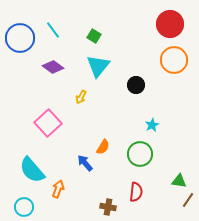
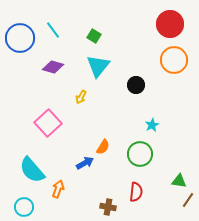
purple diamond: rotated 20 degrees counterclockwise
blue arrow: rotated 102 degrees clockwise
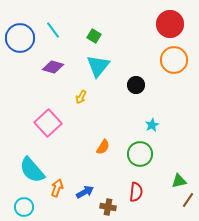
blue arrow: moved 29 px down
green triangle: rotated 21 degrees counterclockwise
orange arrow: moved 1 px left, 1 px up
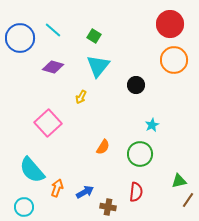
cyan line: rotated 12 degrees counterclockwise
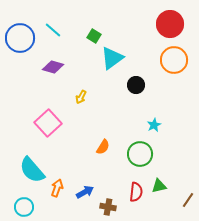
cyan triangle: moved 14 px right, 8 px up; rotated 15 degrees clockwise
cyan star: moved 2 px right
green triangle: moved 20 px left, 5 px down
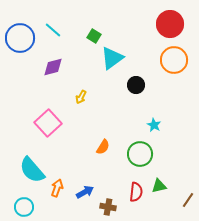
purple diamond: rotated 30 degrees counterclockwise
cyan star: rotated 16 degrees counterclockwise
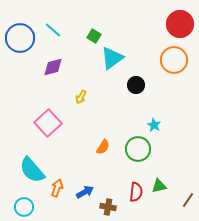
red circle: moved 10 px right
green circle: moved 2 px left, 5 px up
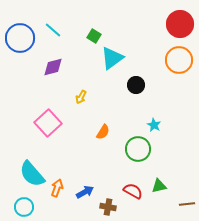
orange circle: moved 5 px right
orange semicircle: moved 15 px up
cyan semicircle: moved 4 px down
red semicircle: moved 3 px left, 1 px up; rotated 66 degrees counterclockwise
brown line: moved 1 px left, 4 px down; rotated 49 degrees clockwise
